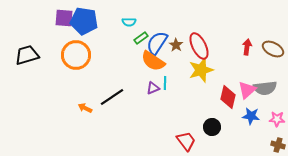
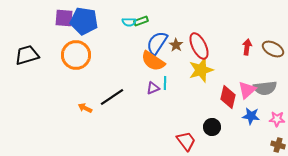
green rectangle: moved 17 px up; rotated 16 degrees clockwise
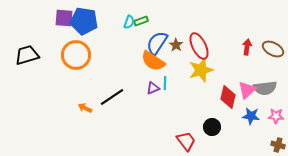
cyan semicircle: rotated 72 degrees counterclockwise
pink star: moved 1 px left, 3 px up
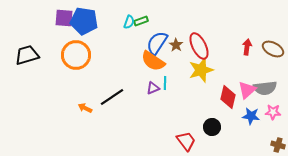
pink star: moved 3 px left, 4 px up
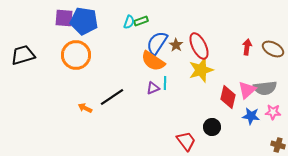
black trapezoid: moved 4 px left
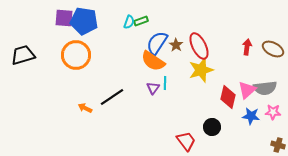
purple triangle: rotated 32 degrees counterclockwise
